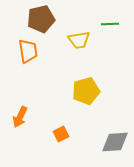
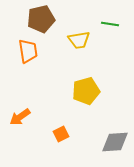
green line: rotated 12 degrees clockwise
orange arrow: rotated 30 degrees clockwise
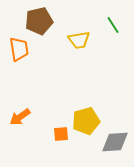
brown pentagon: moved 2 px left, 2 px down
green line: moved 3 px right, 1 px down; rotated 48 degrees clockwise
orange trapezoid: moved 9 px left, 2 px up
yellow pentagon: moved 30 px down
orange square: rotated 21 degrees clockwise
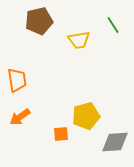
orange trapezoid: moved 2 px left, 31 px down
yellow pentagon: moved 5 px up
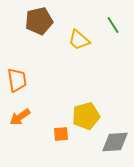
yellow trapezoid: rotated 50 degrees clockwise
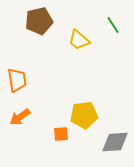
yellow pentagon: moved 2 px left, 1 px up; rotated 8 degrees clockwise
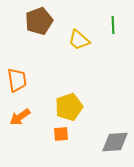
brown pentagon: rotated 8 degrees counterclockwise
green line: rotated 30 degrees clockwise
yellow pentagon: moved 15 px left, 8 px up; rotated 12 degrees counterclockwise
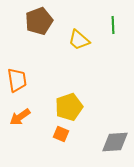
orange square: rotated 28 degrees clockwise
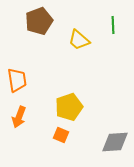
orange arrow: moved 1 px left; rotated 35 degrees counterclockwise
orange square: moved 1 px down
